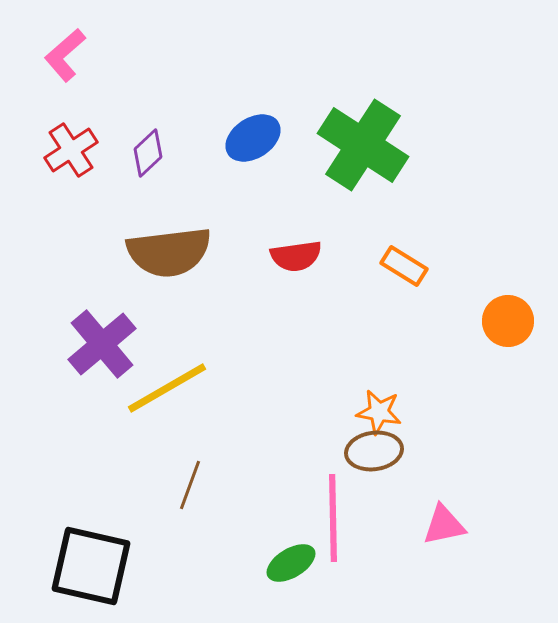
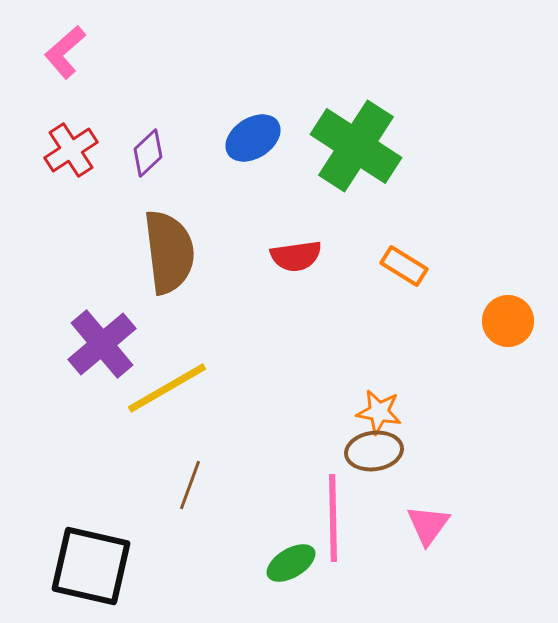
pink L-shape: moved 3 px up
green cross: moved 7 px left, 1 px down
brown semicircle: rotated 90 degrees counterclockwise
pink triangle: moved 16 px left; rotated 42 degrees counterclockwise
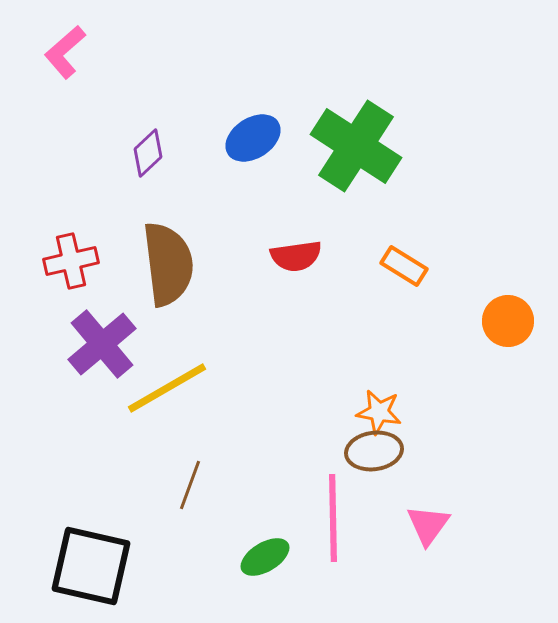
red cross: moved 111 px down; rotated 20 degrees clockwise
brown semicircle: moved 1 px left, 12 px down
green ellipse: moved 26 px left, 6 px up
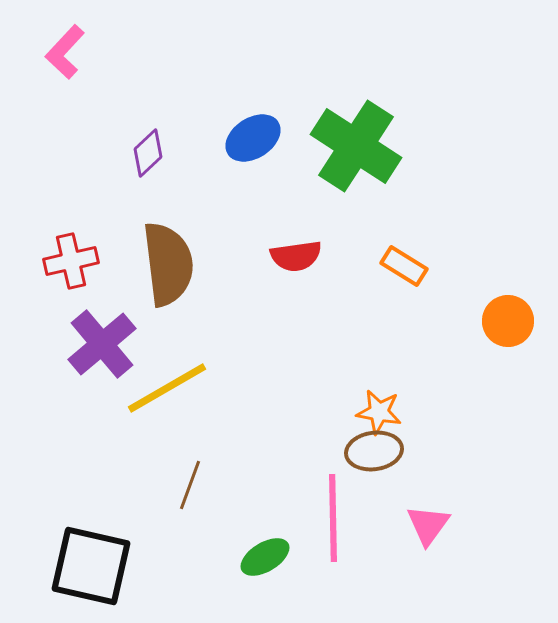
pink L-shape: rotated 6 degrees counterclockwise
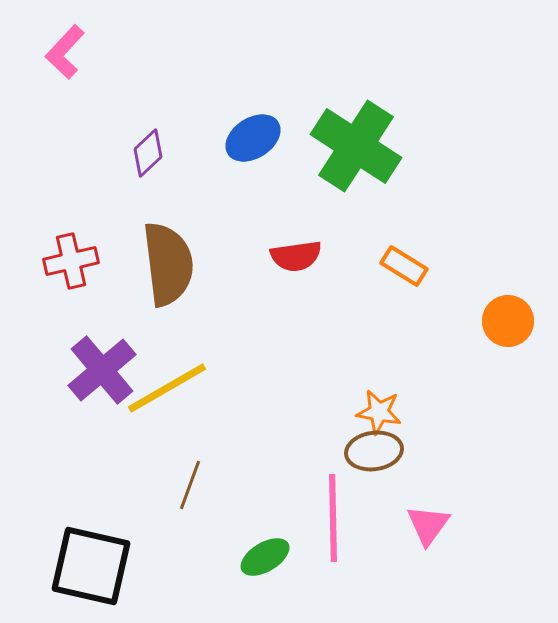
purple cross: moved 26 px down
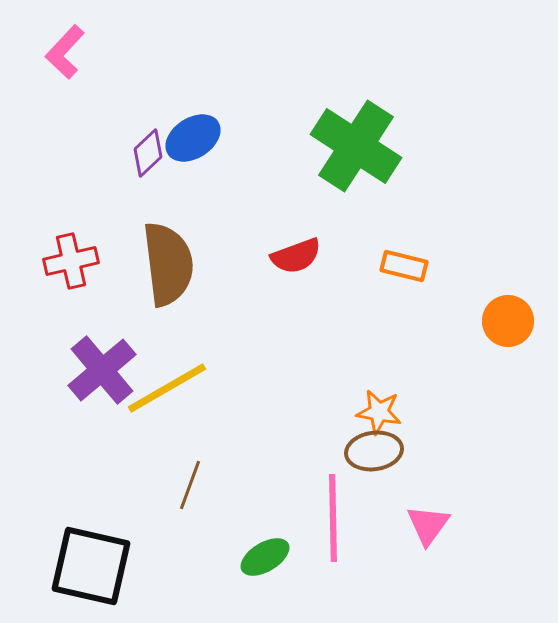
blue ellipse: moved 60 px left
red semicircle: rotated 12 degrees counterclockwise
orange rectangle: rotated 18 degrees counterclockwise
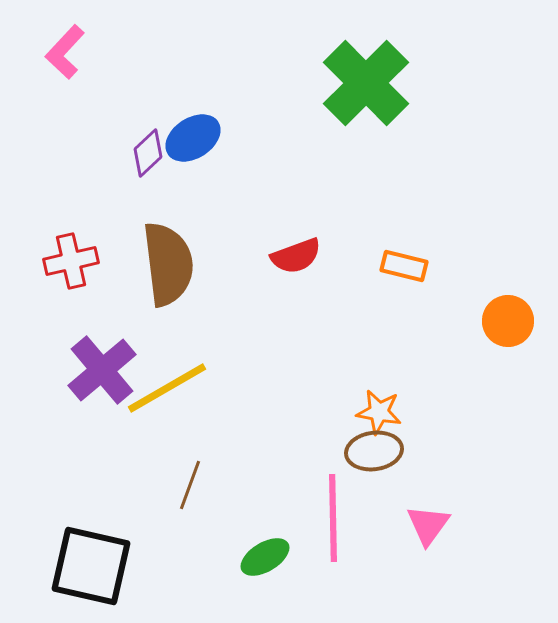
green cross: moved 10 px right, 63 px up; rotated 12 degrees clockwise
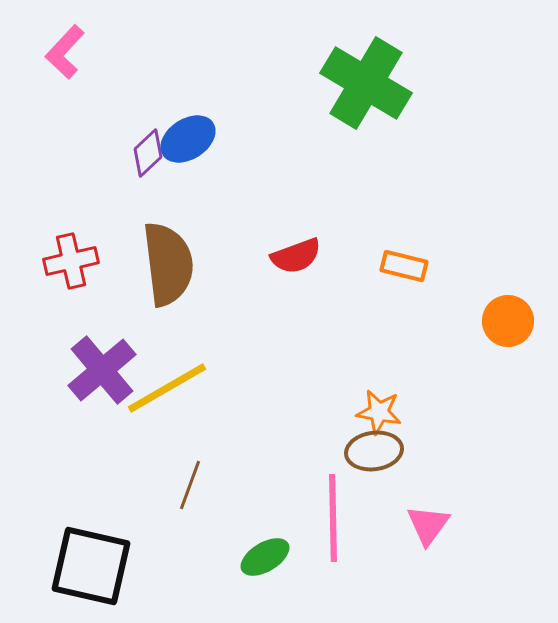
green cross: rotated 14 degrees counterclockwise
blue ellipse: moved 5 px left, 1 px down
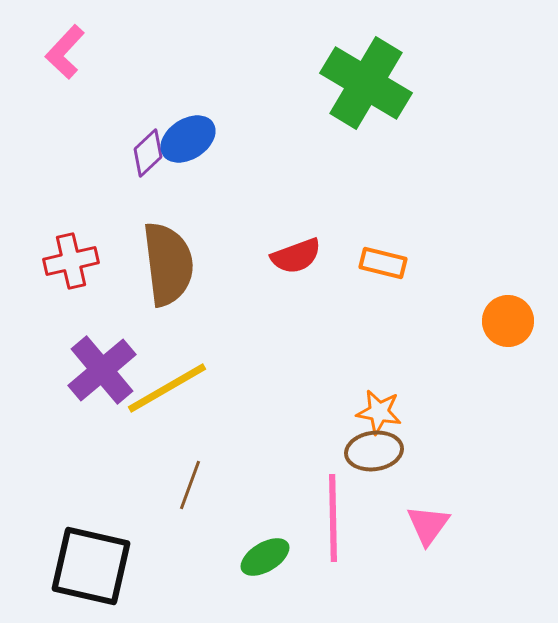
orange rectangle: moved 21 px left, 3 px up
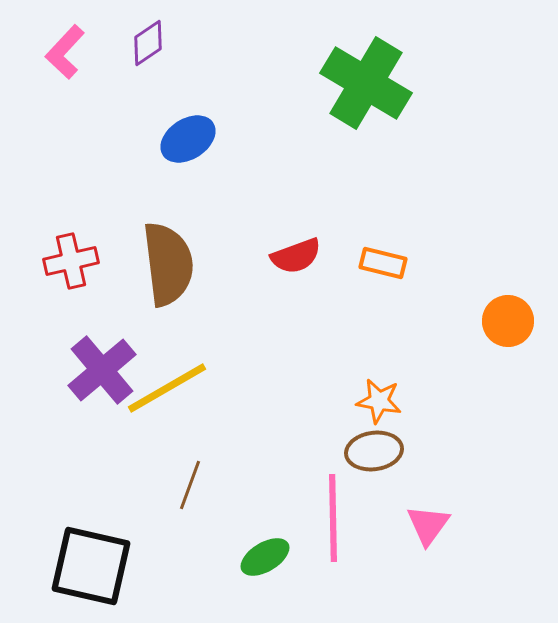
purple diamond: moved 110 px up; rotated 9 degrees clockwise
orange star: moved 11 px up
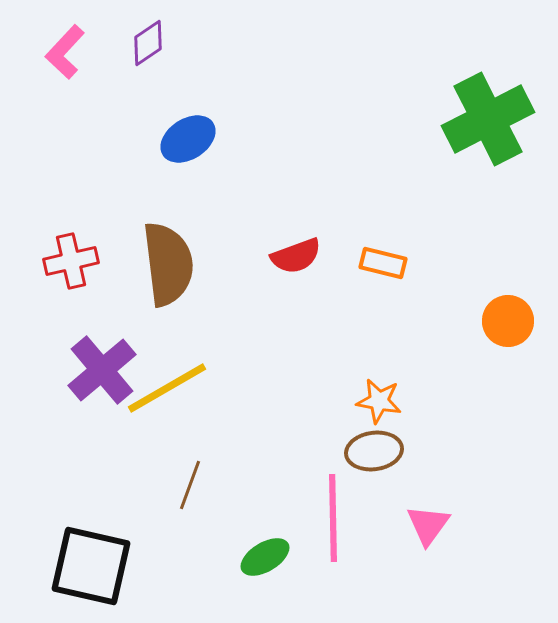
green cross: moved 122 px right, 36 px down; rotated 32 degrees clockwise
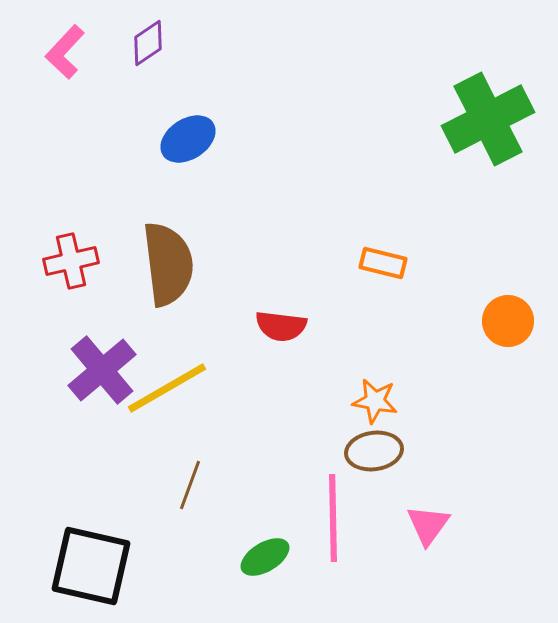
red semicircle: moved 15 px left, 70 px down; rotated 27 degrees clockwise
orange star: moved 4 px left
